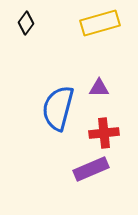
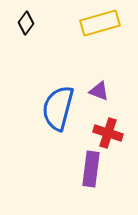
purple triangle: moved 3 px down; rotated 20 degrees clockwise
red cross: moved 4 px right; rotated 24 degrees clockwise
purple rectangle: rotated 60 degrees counterclockwise
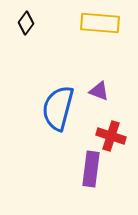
yellow rectangle: rotated 21 degrees clockwise
red cross: moved 3 px right, 3 px down
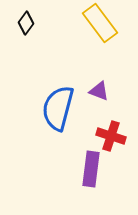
yellow rectangle: rotated 48 degrees clockwise
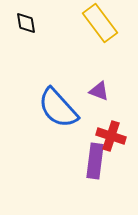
black diamond: rotated 45 degrees counterclockwise
blue semicircle: rotated 57 degrees counterclockwise
purple rectangle: moved 4 px right, 8 px up
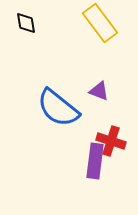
blue semicircle: rotated 9 degrees counterclockwise
red cross: moved 5 px down
